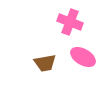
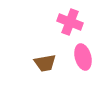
pink ellipse: rotated 45 degrees clockwise
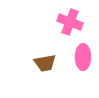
pink ellipse: rotated 15 degrees clockwise
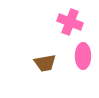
pink ellipse: moved 1 px up
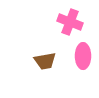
brown trapezoid: moved 2 px up
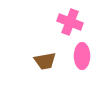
pink ellipse: moved 1 px left
